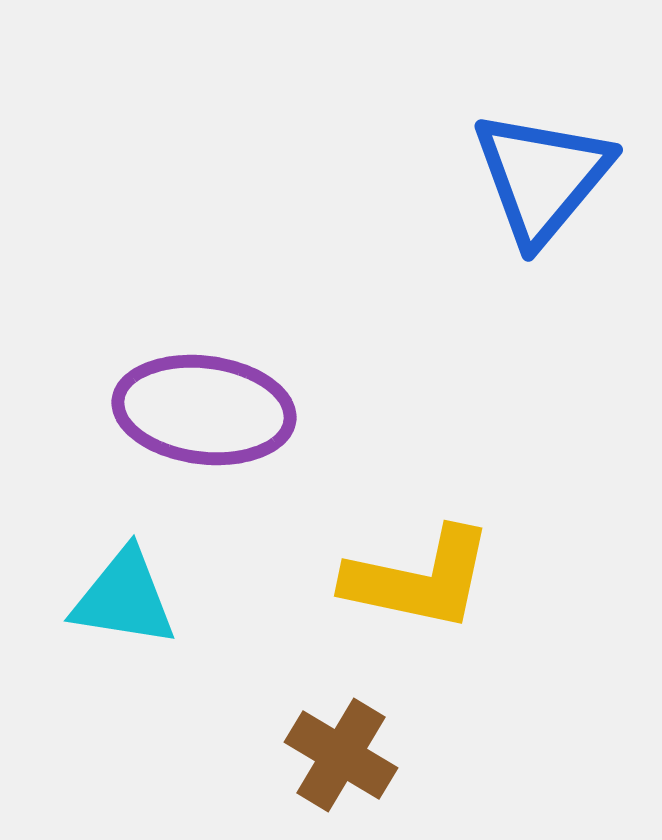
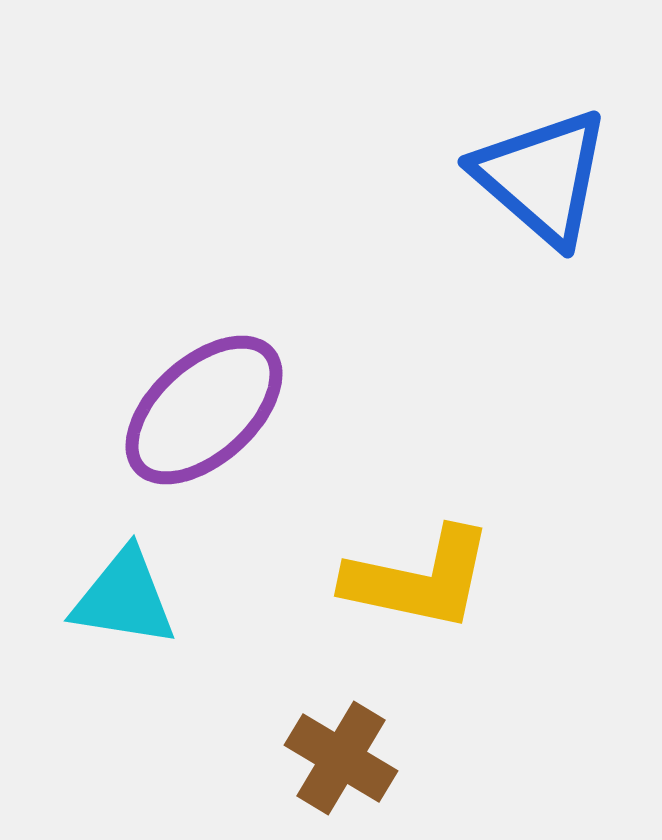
blue triangle: rotated 29 degrees counterclockwise
purple ellipse: rotated 49 degrees counterclockwise
brown cross: moved 3 px down
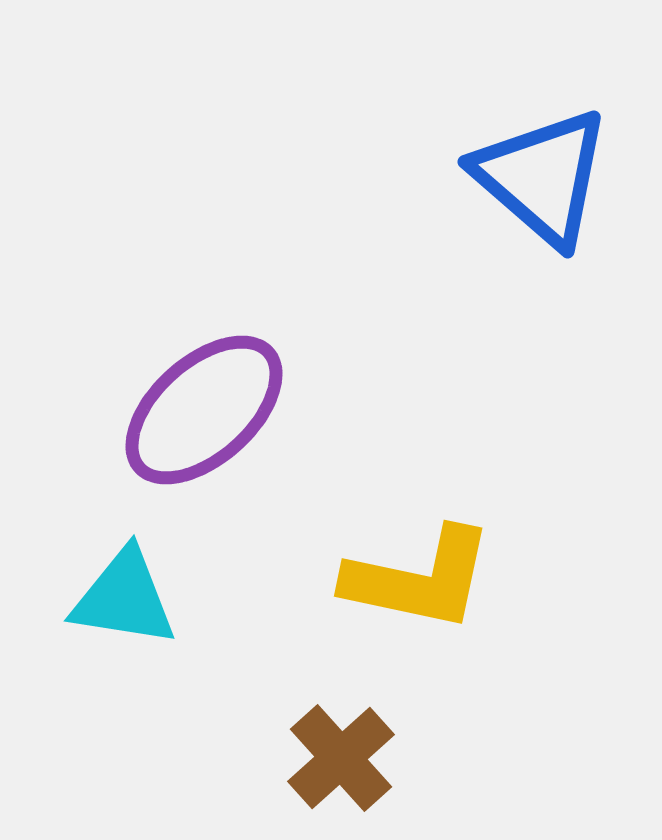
brown cross: rotated 17 degrees clockwise
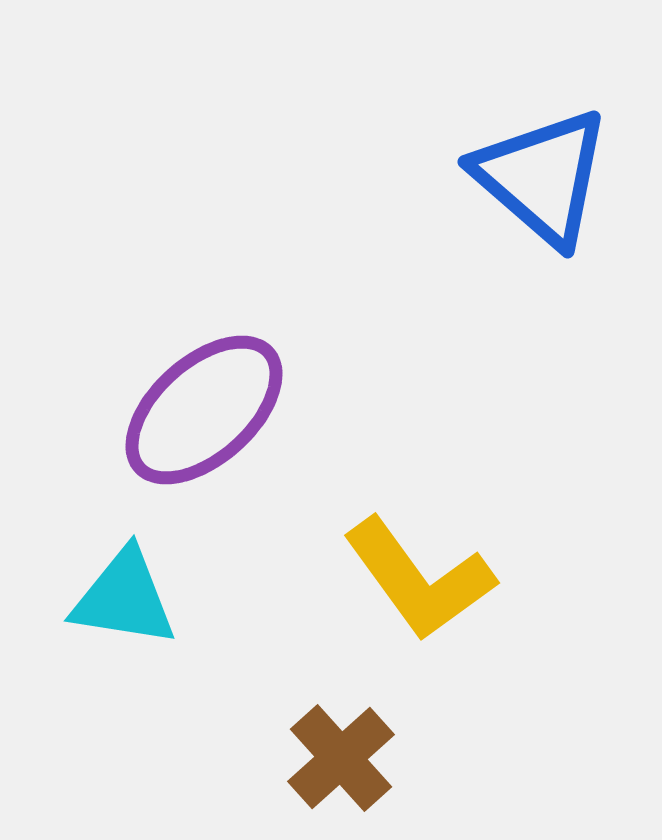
yellow L-shape: rotated 42 degrees clockwise
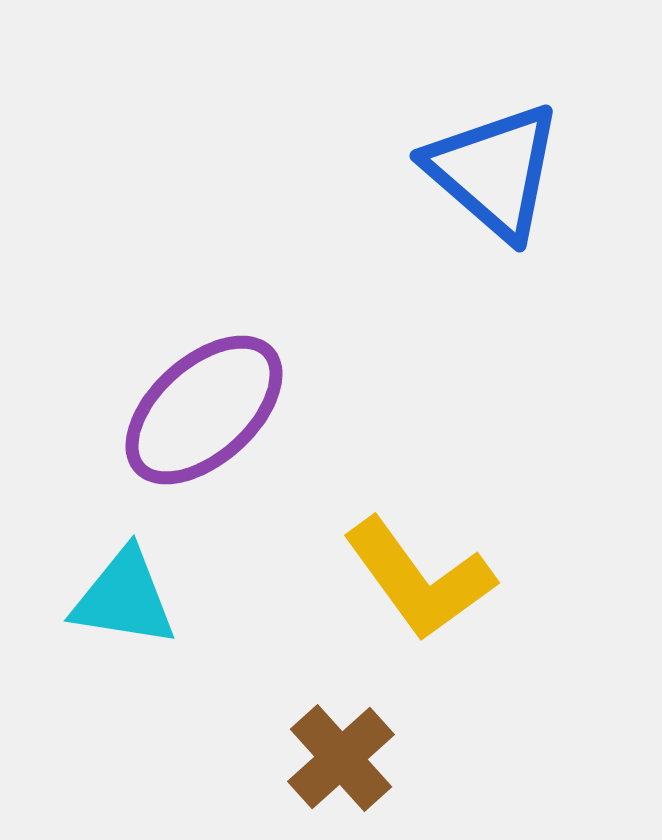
blue triangle: moved 48 px left, 6 px up
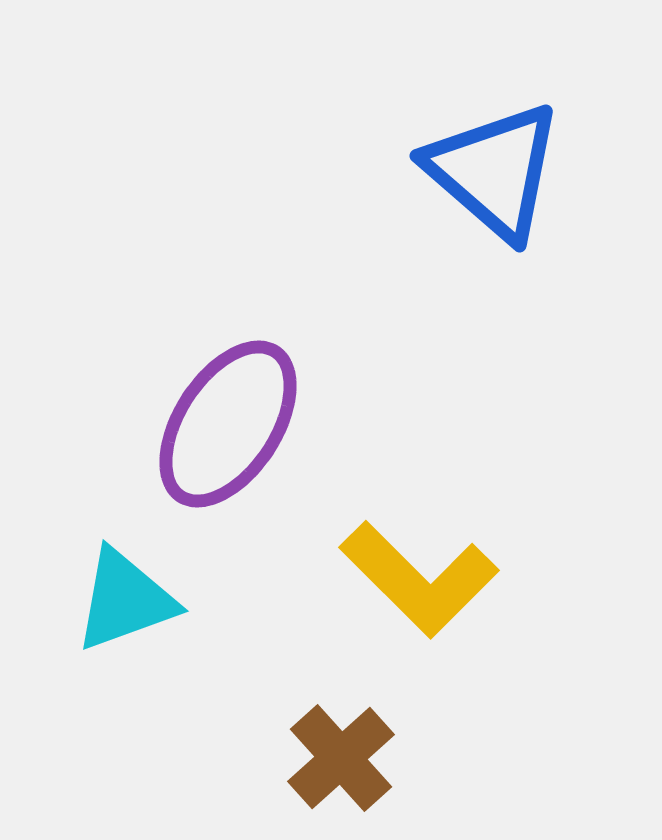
purple ellipse: moved 24 px right, 14 px down; rotated 15 degrees counterclockwise
yellow L-shape: rotated 9 degrees counterclockwise
cyan triangle: moved 1 px right, 2 px down; rotated 29 degrees counterclockwise
